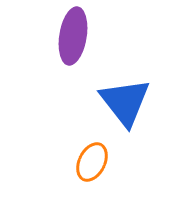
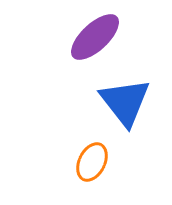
purple ellipse: moved 22 px right, 1 px down; rotated 38 degrees clockwise
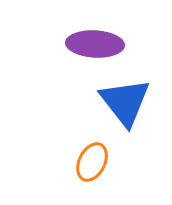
purple ellipse: moved 7 px down; rotated 46 degrees clockwise
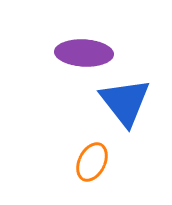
purple ellipse: moved 11 px left, 9 px down
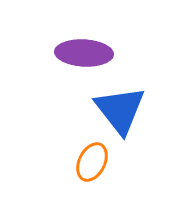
blue triangle: moved 5 px left, 8 px down
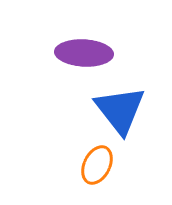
orange ellipse: moved 5 px right, 3 px down
